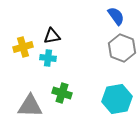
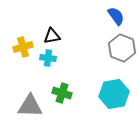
cyan hexagon: moved 3 px left, 5 px up
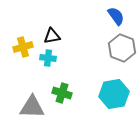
gray triangle: moved 2 px right, 1 px down
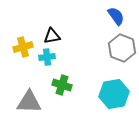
cyan cross: moved 1 px left, 1 px up; rotated 14 degrees counterclockwise
green cross: moved 8 px up
gray triangle: moved 3 px left, 5 px up
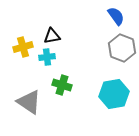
gray triangle: rotated 32 degrees clockwise
